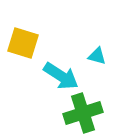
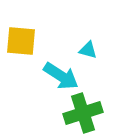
yellow square: moved 2 px left, 2 px up; rotated 12 degrees counterclockwise
cyan triangle: moved 9 px left, 6 px up
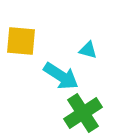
green cross: rotated 15 degrees counterclockwise
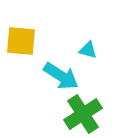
green cross: moved 1 px down
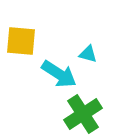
cyan triangle: moved 4 px down
cyan arrow: moved 2 px left, 2 px up
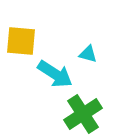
cyan arrow: moved 4 px left
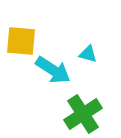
cyan arrow: moved 2 px left, 4 px up
